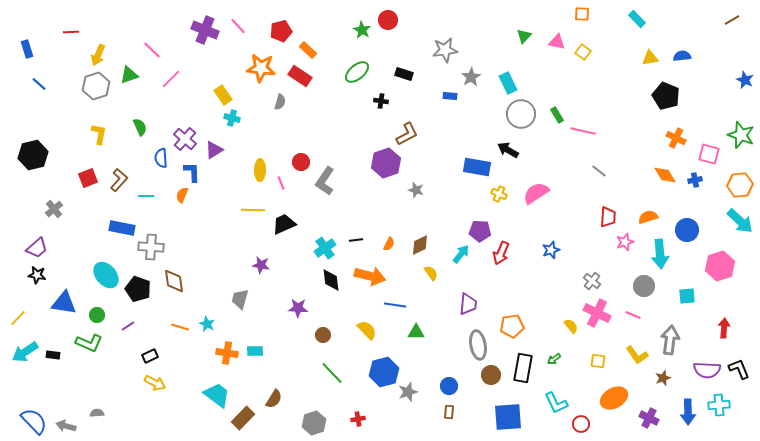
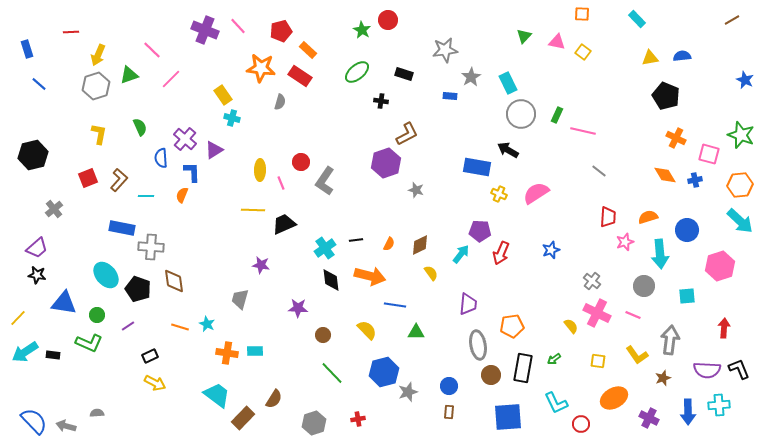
green rectangle at (557, 115): rotated 56 degrees clockwise
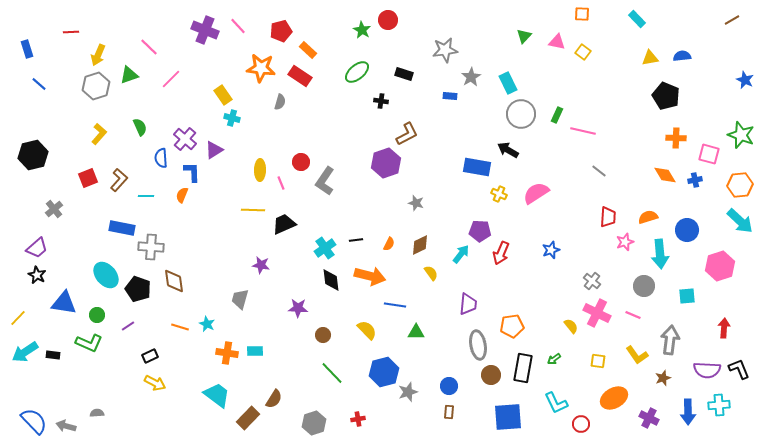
pink line at (152, 50): moved 3 px left, 3 px up
yellow L-shape at (99, 134): rotated 30 degrees clockwise
orange cross at (676, 138): rotated 24 degrees counterclockwise
gray star at (416, 190): moved 13 px down
black star at (37, 275): rotated 18 degrees clockwise
brown rectangle at (243, 418): moved 5 px right
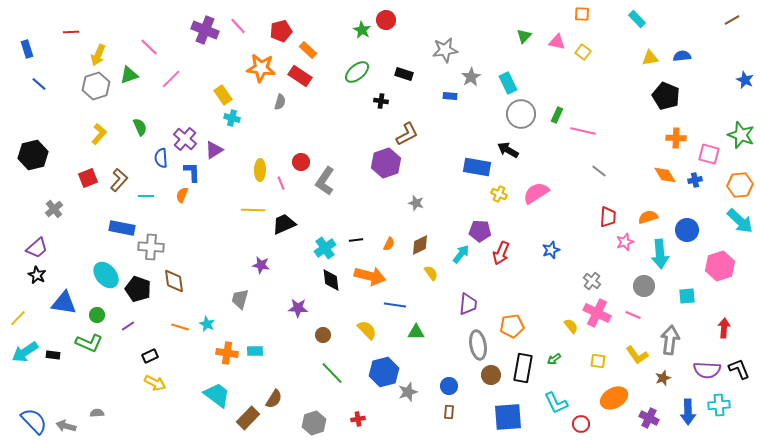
red circle at (388, 20): moved 2 px left
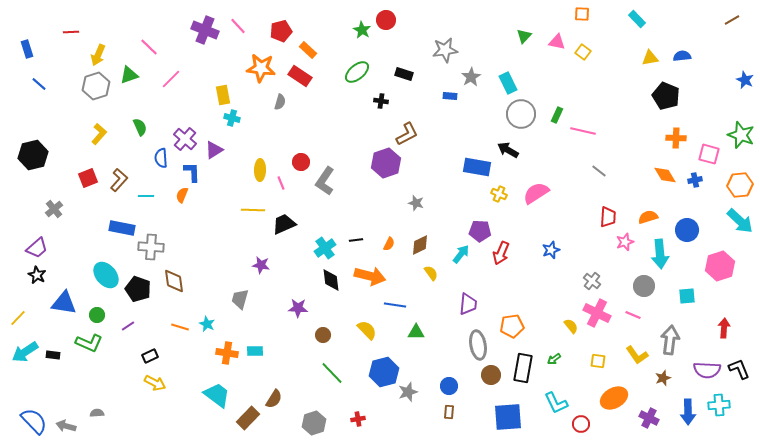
yellow rectangle at (223, 95): rotated 24 degrees clockwise
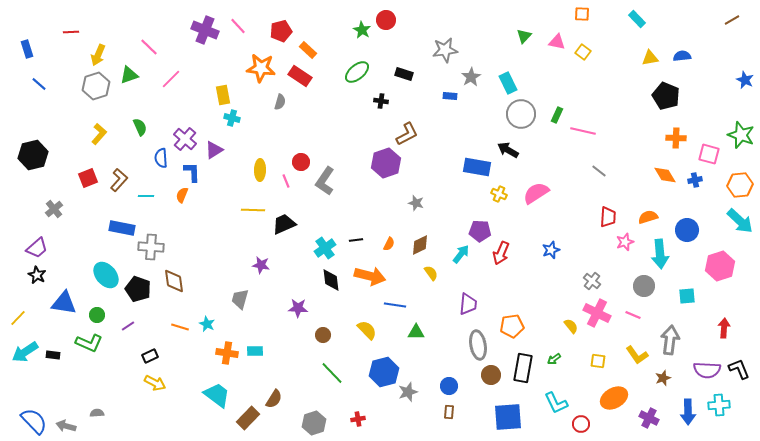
pink line at (281, 183): moved 5 px right, 2 px up
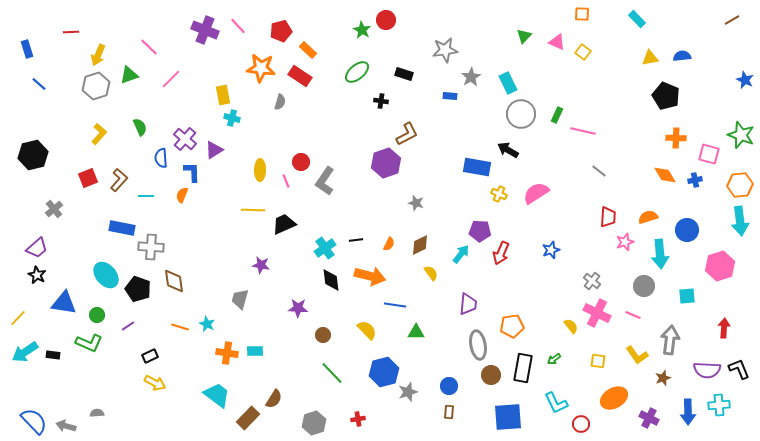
pink triangle at (557, 42): rotated 12 degrees clockwise
cyan arrow at (740, 221): rotated 40 degrees clockwise
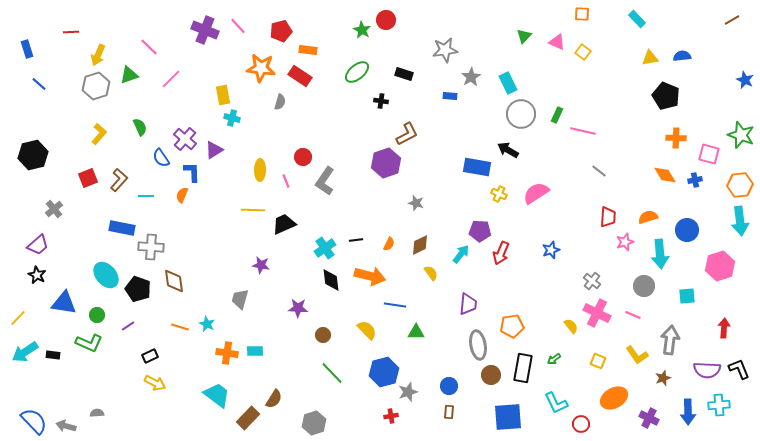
orange rectangle at (308, 50): rotated 36 degrees counterclockwise
blue semicircle at (161, 158): rotated 30 degrees counterclockwise
red circle at (301, 162): moved 2 px right, 5 px up
purple trapezoid at (37, 248): moved 1 px right, 3 px up
yellow square at (598, 361): rotated 14 degrees clockwise
red cross at (358, 419): moved 33 px right, 3 px up
